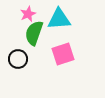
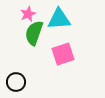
black circle: moved 2 px left, 23 px down
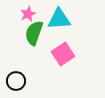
pink square: rotated 15 degrees counterclockwise
black circle: moved 1 px up
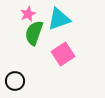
cyan triangle: rotated 15 degrees counterclockwise
black circle: moved 1 px left
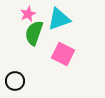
pink square: rotated 30 degrees counterclockwise
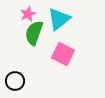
cyan triangle: rotated 20 degrees counterclockwise
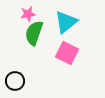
pink star: rotated 14 degrees clockwise
cyan triangle: moved 7 px right, 3 px down
pink square: moved 4 px right, 1 px up
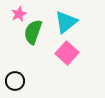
pink star: moved 9 px left; rotated 14 degrees counterclockwise
green semicircle: moved 1 px left, 1 px up
pink square: rotated 15 degrees clockwise
